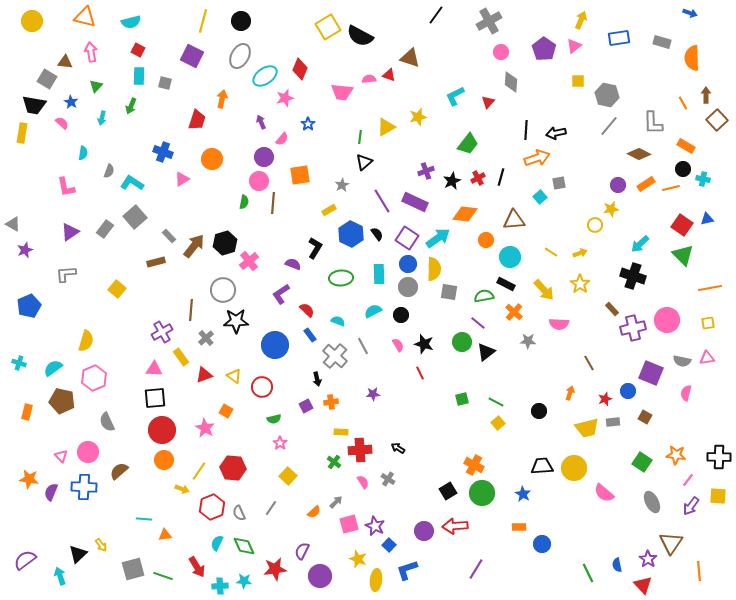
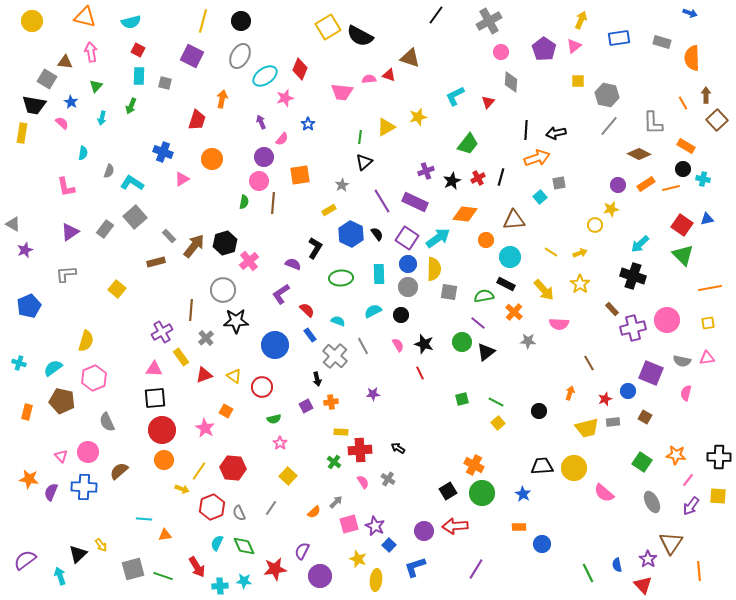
blue L-shape at (407, 570): moved 8 px right, 3 px up
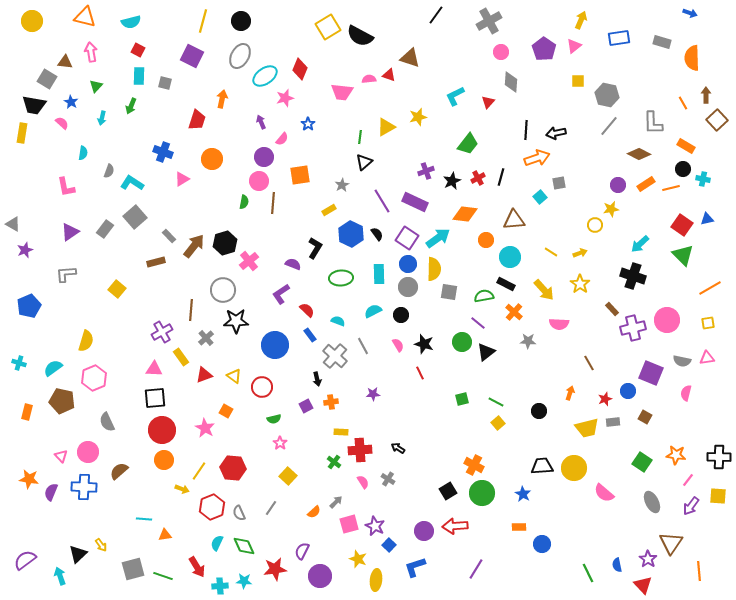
orange line at (710, 288): rotated 20 degrees counterclockwise
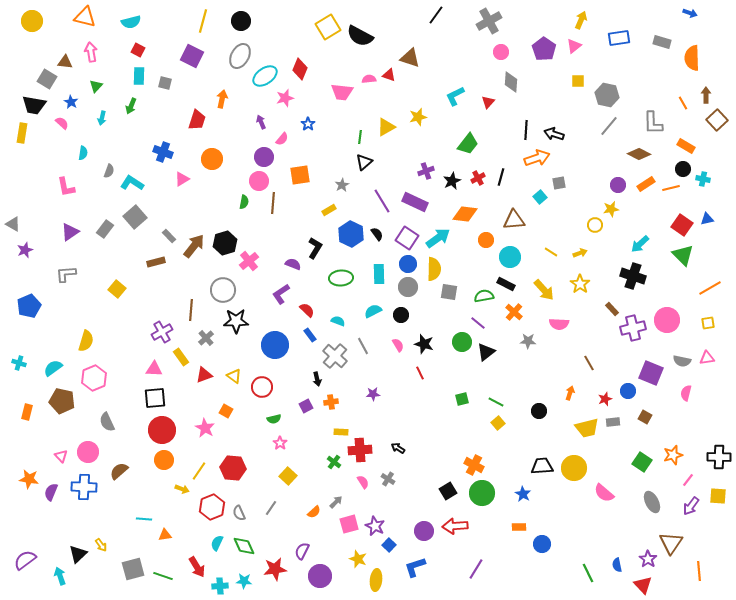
black arrow at (556, 133): moved 2 px left, 1 px down; rotated 30 degrees clockwise
orange star at (676, 455): moved 3 px left; rotated 24 degrees counterclockwise
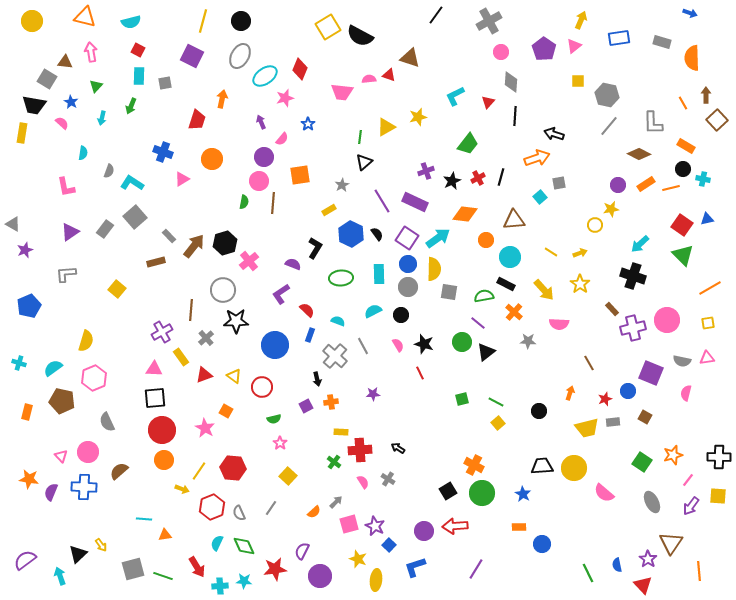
gray square at (165, 83): rotated 24 degrees counterclockwise
black line at (526, 130): moved 11 px left, 14 px up
blue rectangle at (310, 335): rotated 56 degrees clockwise
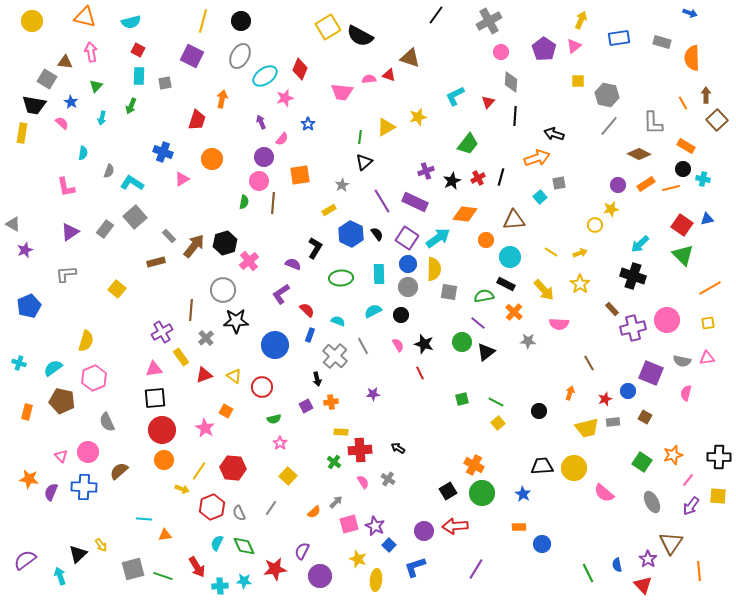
pink triangle at (154, 369): rotated 12 degrees counterclockwise
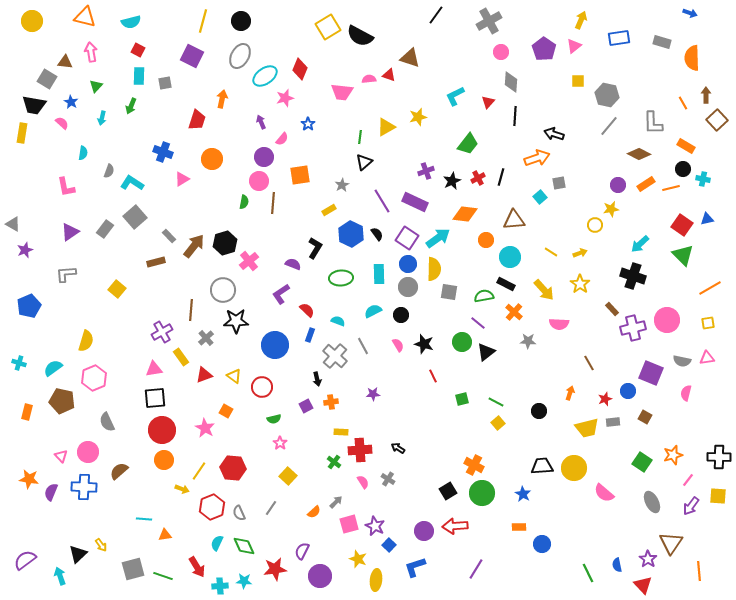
red line at (420, 373): moved 13 px right, 3 px down
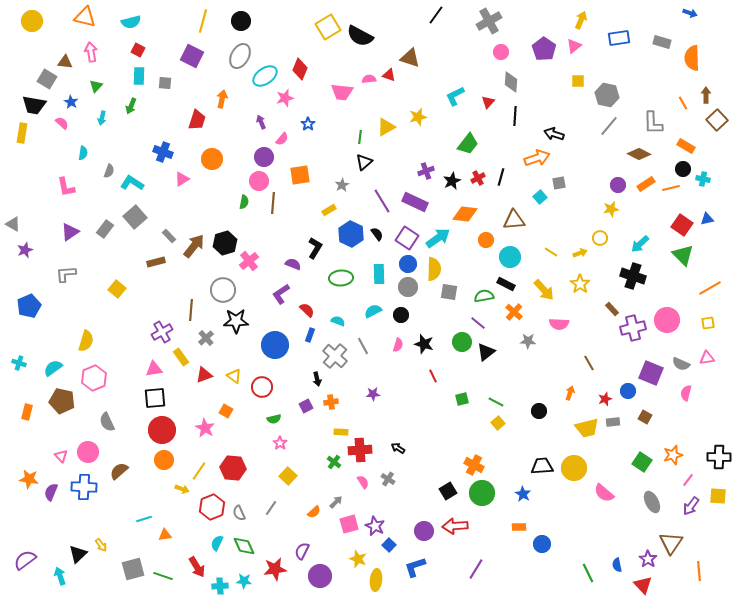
gray square at (165, 83): rotated 16 degrees clockwise
yellow circle at (595, 225): moved 5 px right, 13 px down
pink semicircle at (398, 345): rotated 48 degrees clockwise
gray semicircle at (682, 361): moved 1 px left, 3 px down; rotated 12 degrees clockwise
cyan line at (144, 519): rotated 21 degrees counterclockwise
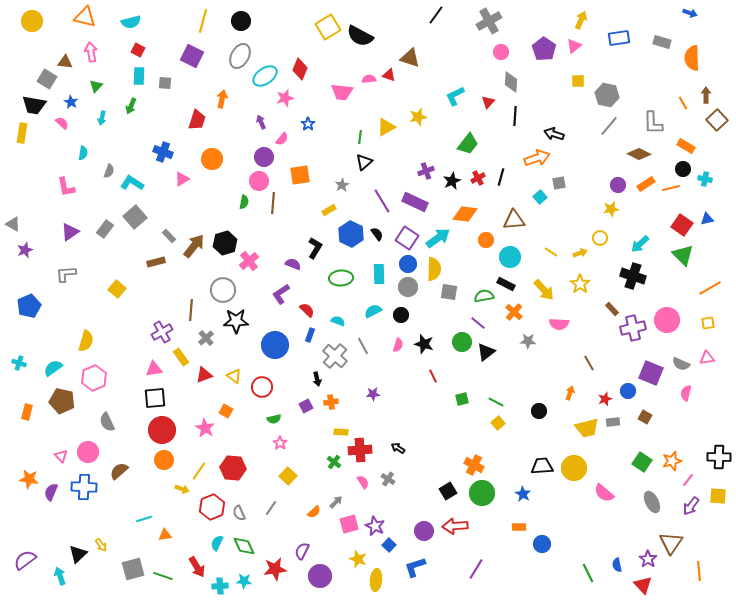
cyan cross at (703, 179): moved 2 px right
orange star at (673, 455): moved 1 px left, 6 px down
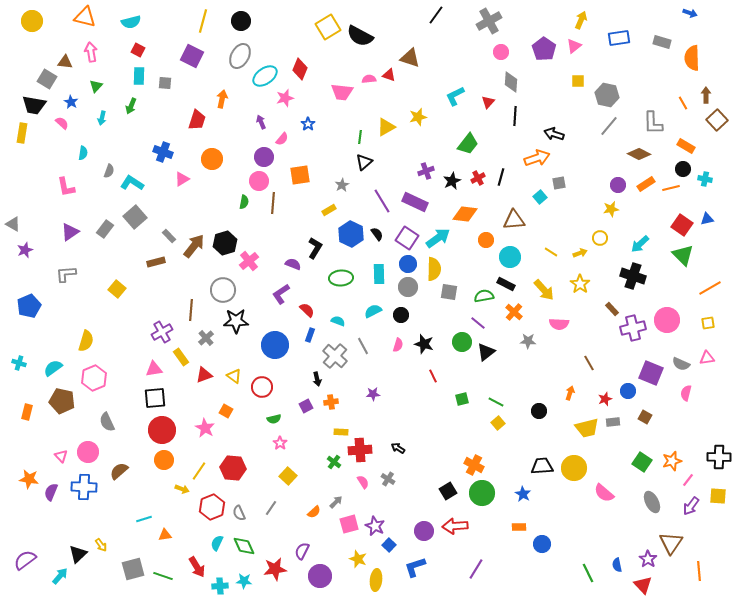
cyan arrow at (60, 576): rotated 60 degrees clockwise
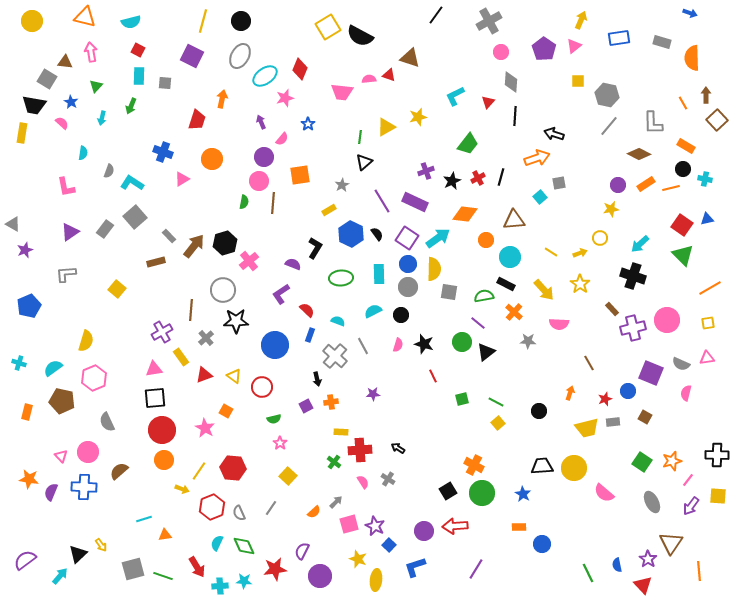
black cross at (719, 457): moved 2 px left, 2 px up
